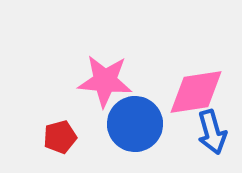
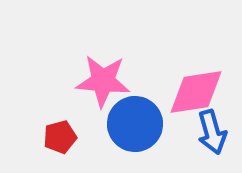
pink star: moved 2 px left
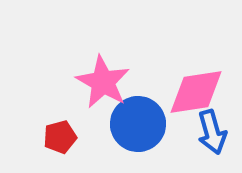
pink star: moved 1 px down; rotated 24 degrees clockwise
blue circle: moved 3 px right
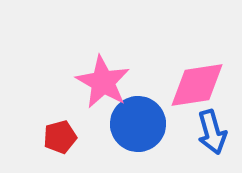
pink diamond: moved 1 px right, 7 px up
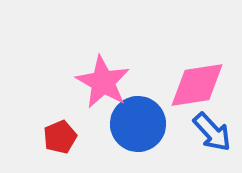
blue arrow: rotated 27 degrees counterclockwise
red pentagon: rotated 8 degrees counterclockwise
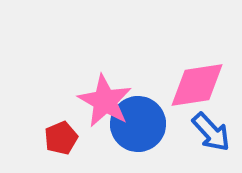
pink star: moved 2 px right, 19 px down
blue arrow: moved 1 px left
red pentagon: moved 1 px right, 1 px down
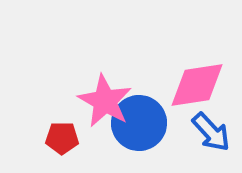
blue circle: moved 1 px right, 1 px up
red pentagon: moved 1 px right; rotated 24 degrees clockwise
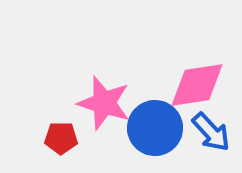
pink star: moved 1 px left, 2 px down; rotated 12 degrees counterclockwise
blue circle: moved 16 px right, 5 px down
red pentagon: moved 1 px left
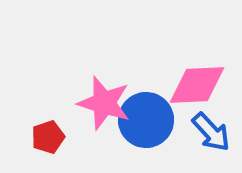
pink diamond: rotated 6 degrees clockwise
blue circle: moved 9 px left, 8 px up
red pentagon: moved 13 px left, 1 px up; rotated 20 degrees counterclockwise
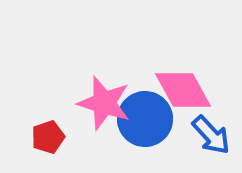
pink diamond: moved 14 px left, 5 px down; rotated 64 degrees clockwise
blue circle: moved 1 px left, 1 px up
blue arrow: moved 3 px down
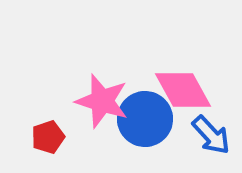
pink star: moved 2 px left, 2 px up
